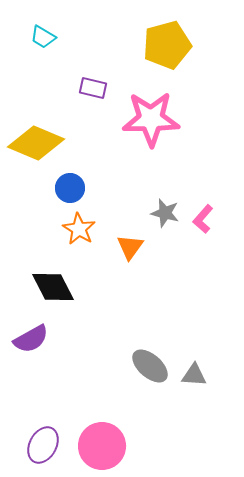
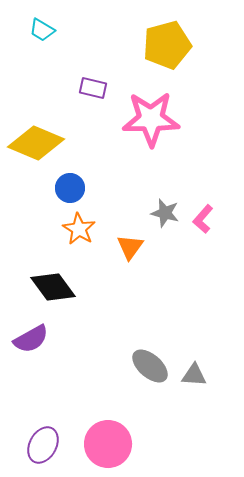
cyan trapezoid: moved 1 px left, 7 px up
black diamond: rotated 9 degrees counterclockwise
pink circle: moved 6 px right, 2 px up
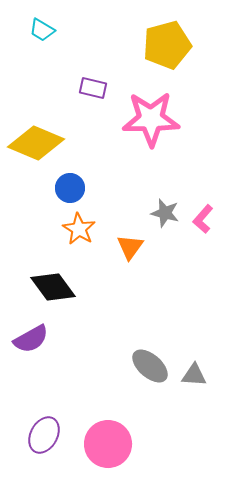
purple ellipse: moved 1 px right, 10 px up
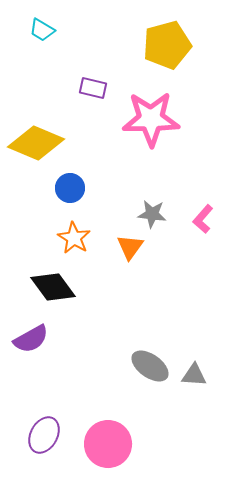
gray star: moved 13 px left, 1 px down; rotated 8 degrees counterclockwise
orange star: moved 5 px left, 9 px down
gray ellipse: rotated 6 degrees counterclockwise
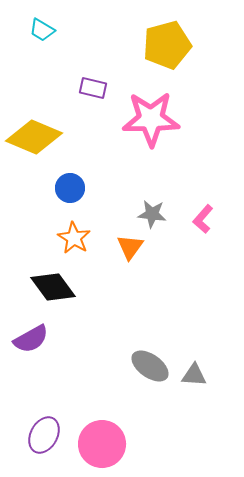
yellow diamond: moved 2 px left, 6 px up
pink circle: moved 6 px left
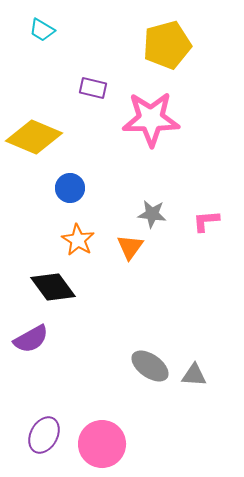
pink L-shape: moved 3 px right, 2 px down; rotated 44 degrees clockwise
orange star: moved 4 px right, 2 px down
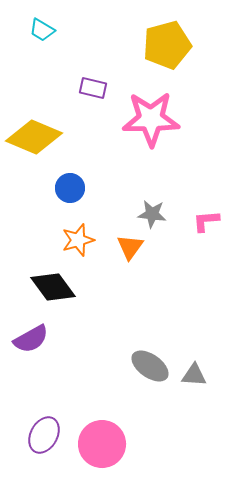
orange star: rotated 24 degrees clockwise
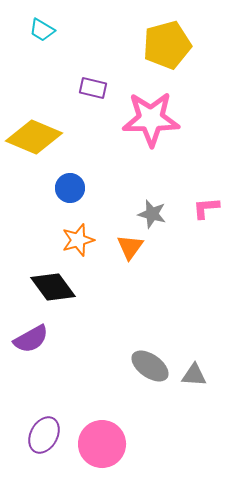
gray star: rotated 8 degrees clockwise
pink L-shape: moved 13 px up
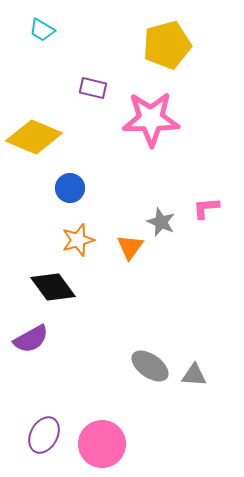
gray star: moved 9 px right, 8 px down; rotated 8 degrees clockwise
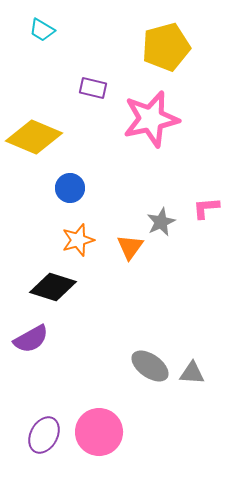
yellow pentagon: moved 1 px left, 2 px down
pink star: rotated 12 degrees counterclockwise
gray star: rotated 24 degrees clockwise
black diamond: rotated 36 degrees counterclockwise
gray triangle: moved 2 px left, 2 px up
pink circle: moved 3 px left, 12 px up
